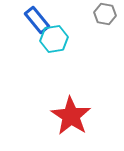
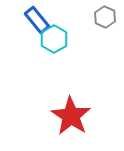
gray hexagon: moved 3 px down; rotated 15 degrees clockwise
cyan hexagon: rotated 20 degrees counterclockwise
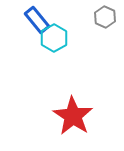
cyan hexagon: moved 1 px up
red star: moved 2 px right
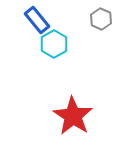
gray hexagon: moved 4 px left, 2 px down
cyan hexagon: moved 6 px down
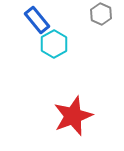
gray hexagon: moved 5 px up
red star: rotated 18 degrees clockwise
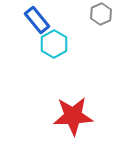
gray hexagon: rotated 10 degrees clockwise
red star: rotated 18 degrees clockwise
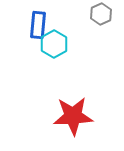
blue rectangle: moved 1 px right, 5 px down; rotated 44 degrees clockwise
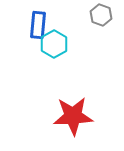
gray hexagon: moved 1 px down; rotated 15 degrees counterclockwise
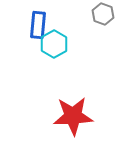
gray hexagon: moved 2 px right, 1 px up
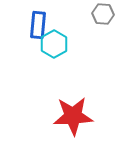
gray hexagon: rotated 15 degrees counterclockwise
